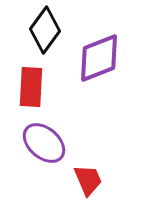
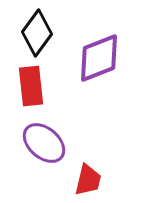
black diamond: moved 8 px left, 3 px down
red rectangle: moved 1 px up; rotated 9 degrees counterclockwise
red trapezoid: rotated 36 degrees clockwise
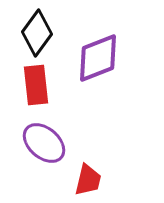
purple diamond: moved 1 px left
red rectangle: moved 5 px right, 1 px up
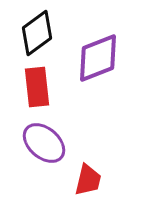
black diamond: rotated 18 degrees clockwise
red rectangle: moved 1 px right, 2 px down
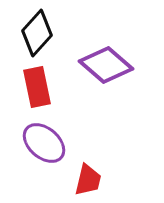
black diamond: rotated 12 degrees counterclockwise
purple diamond: moved 8 px right, 7 px down; rotated 62 degrees clockwise
red rectangle: rotated 6 degrees counterclockwise
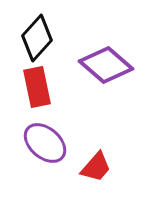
black diamond: moved 5 px down
purple ellipse: moved 1 px right
red trapezoid: moved 8 px right, 13 px up; rotated 28 degrees clockwise
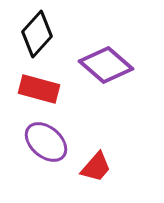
black diamond: moved 4 px up
red rectangle: moved 2 px right, 2 px down; rotated 63 degrees counterclockwise
purple ellipse: moved 1 px right, 1 px up
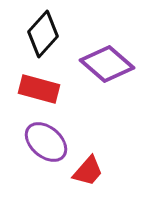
black diamond: moved 6 px right
purple diamond: moved 1 px right, 1 px up
red trapezoid: moved 8 px left, 4 px down
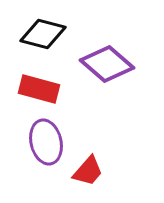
black diamond: rotated 63 degrees clockwise
purple ellipse: rotated 36 degrees clockwise
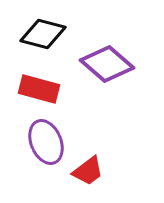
purple ellipse: rotated 9 degrees counterclockwise
red trapezoid: rotated 12 degrees clockwise
